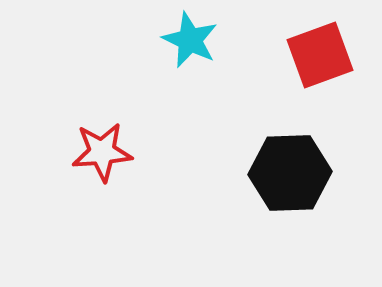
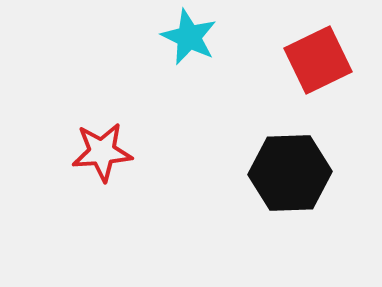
cyan star: moved 1 px left, 3 px up
red square: moved 2 px left, 5 px down; rotated 6 degrees counterclockwise
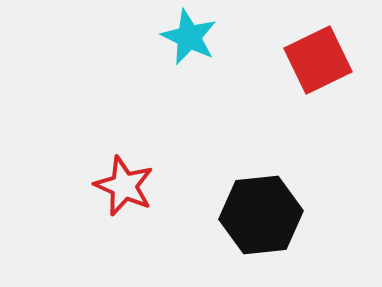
red star: moved 22 px right, 34 px down; rotated 28 degrees clockwise
black hexagon: moved 29 px left, 42 px down; rotated 4 degrees counterclockwise
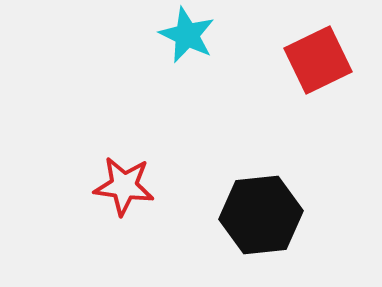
cyan star: moved 2 px left, 2 px up
red star: rotated 16 degrees counterclockwise
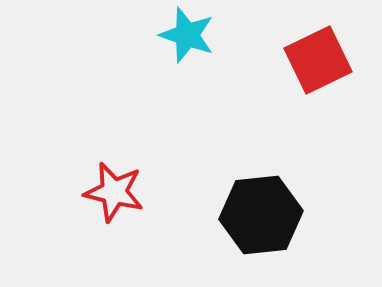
cyan star: rotated 6 degrees counterclockwise
red star: moved 10 px left, 6 px down; rotated 6 degrees clockwise
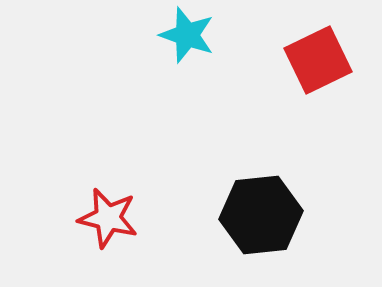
red star: moved 6 px left, 26 px down
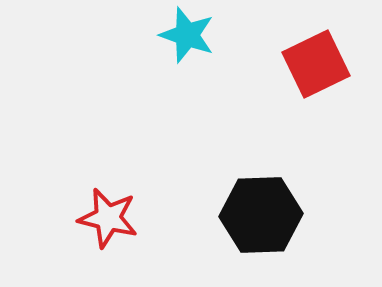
red square: moved 2 px left, 4 px down
black hexagon: rotated 4 degrees clockwise
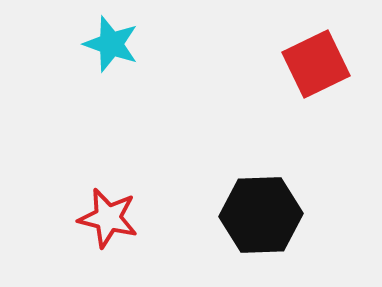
cyan star: moved 76 px left, 9 px down
